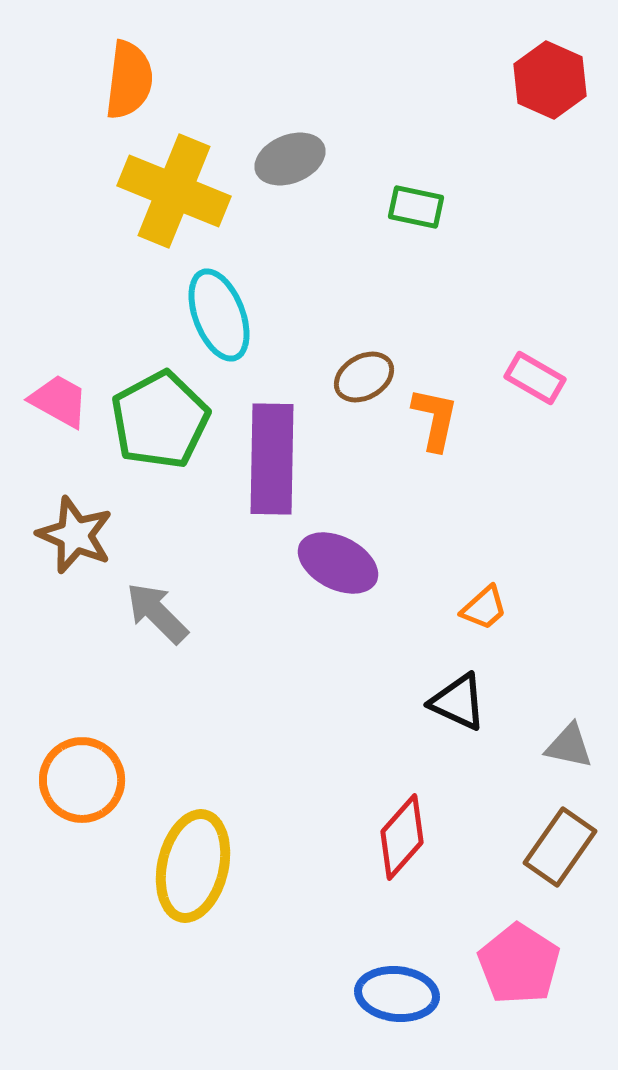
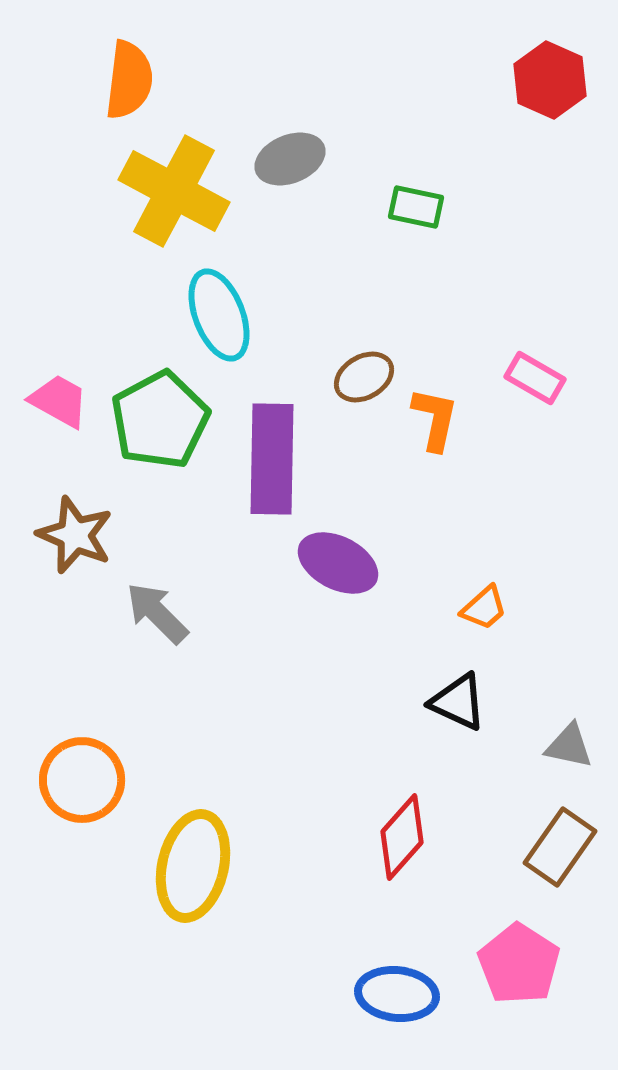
yellow cross: rotated 6 degrees clockwise
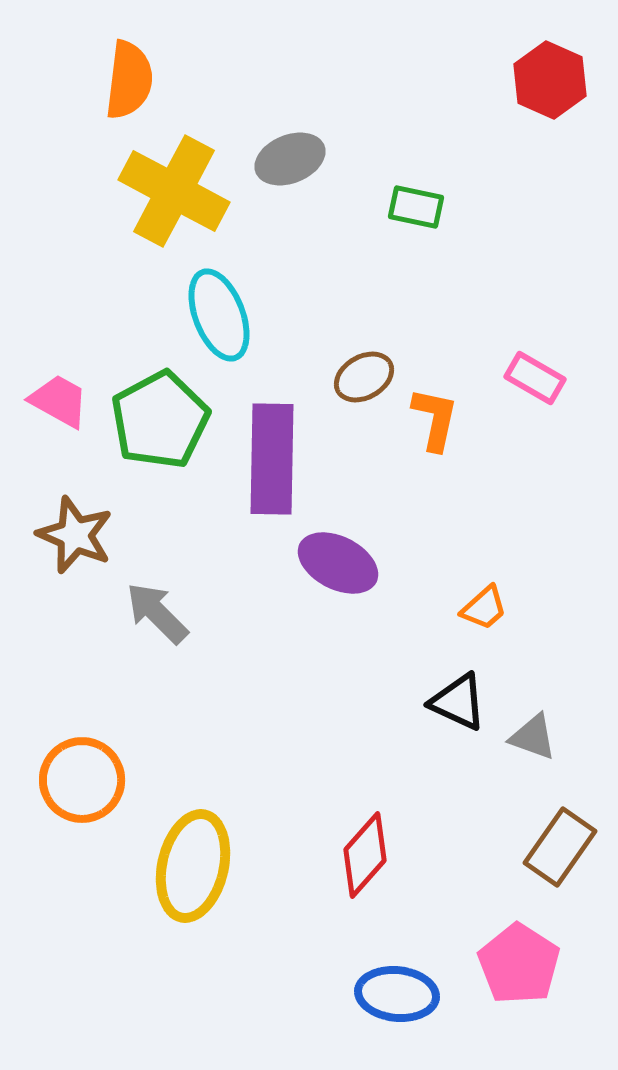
gray triangle: moved 36 px left, 9 px up; rotated 8 degrees clockwise
red diamond: moved 37 px left, 18 px down
